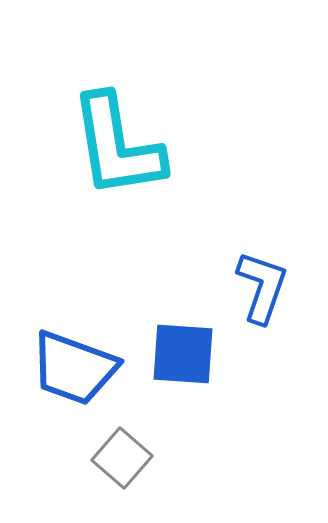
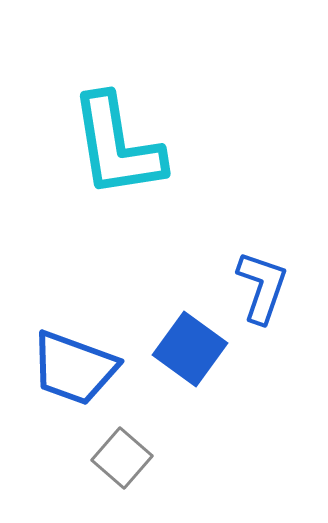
blue square: moved 7 px right, 5 px up; rotated 32 degrees clockwise
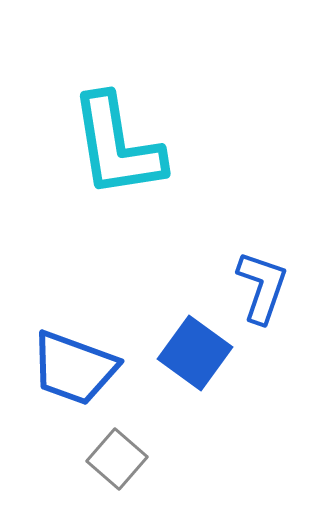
blue square: moved 5 px right, 4 px down
gray square: moved 5 px left, 1 px down
